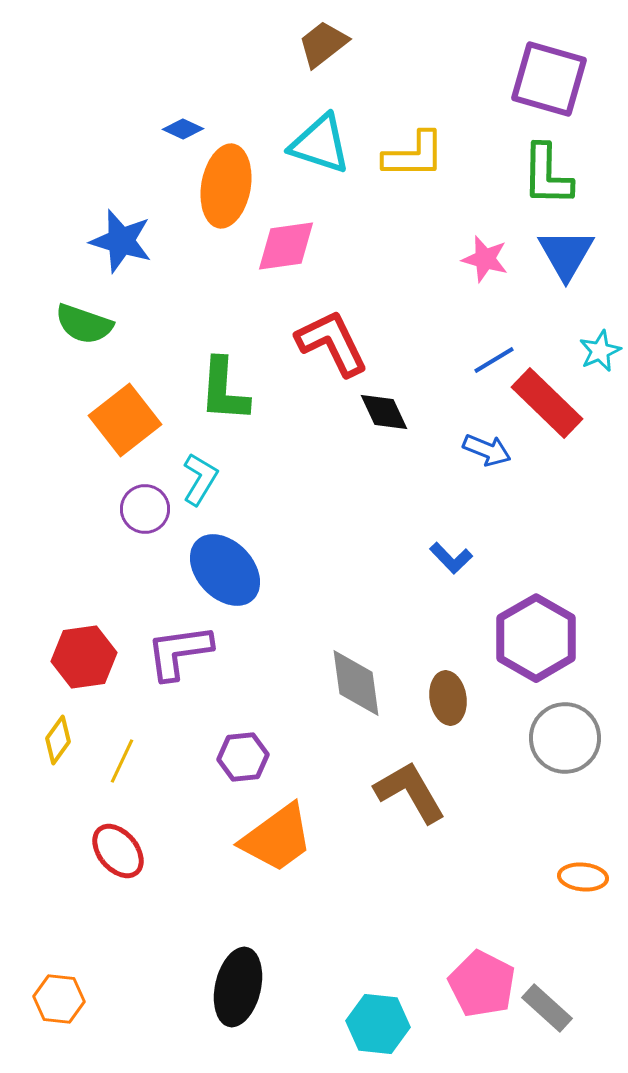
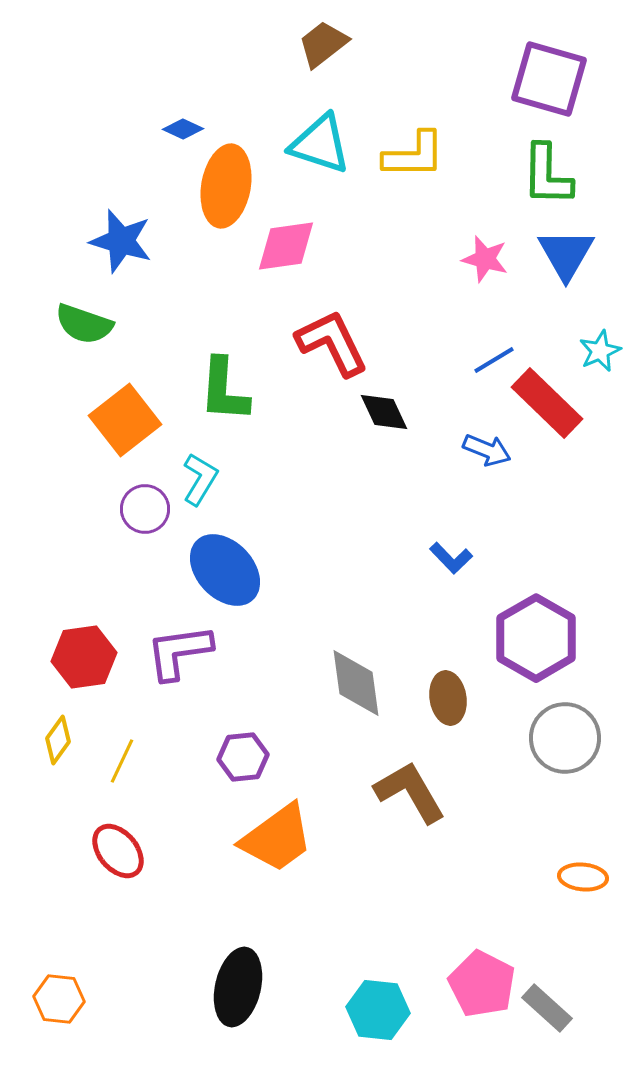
cyan hexagon at (378, 1024): moved 14 px up
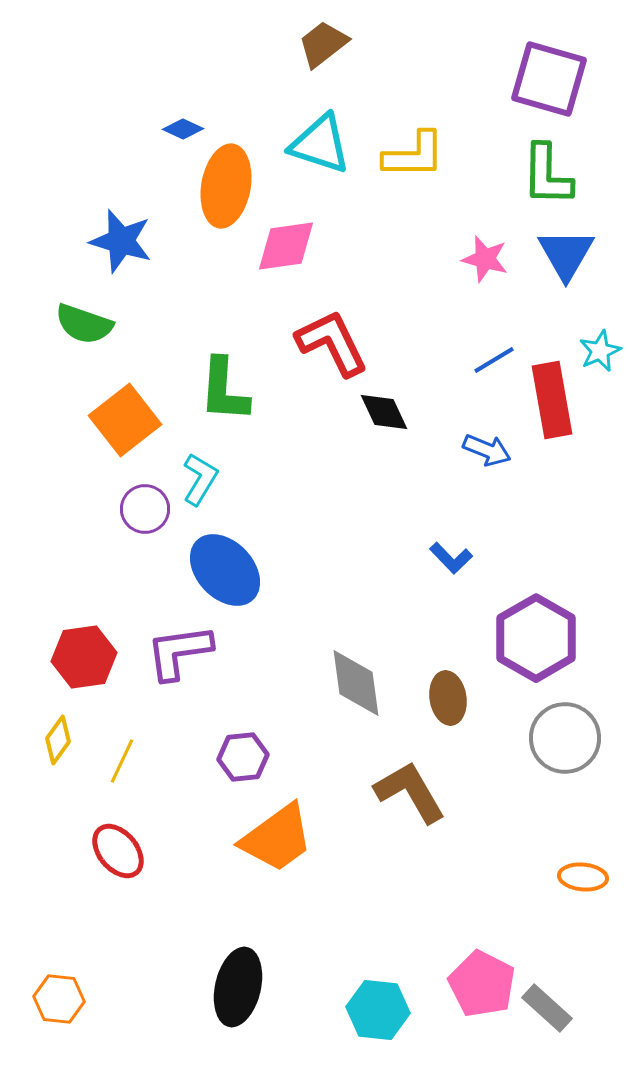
red rectangle at (547, 403): moved 5 px right, 3 px up; rotated 36 degrees clockwise
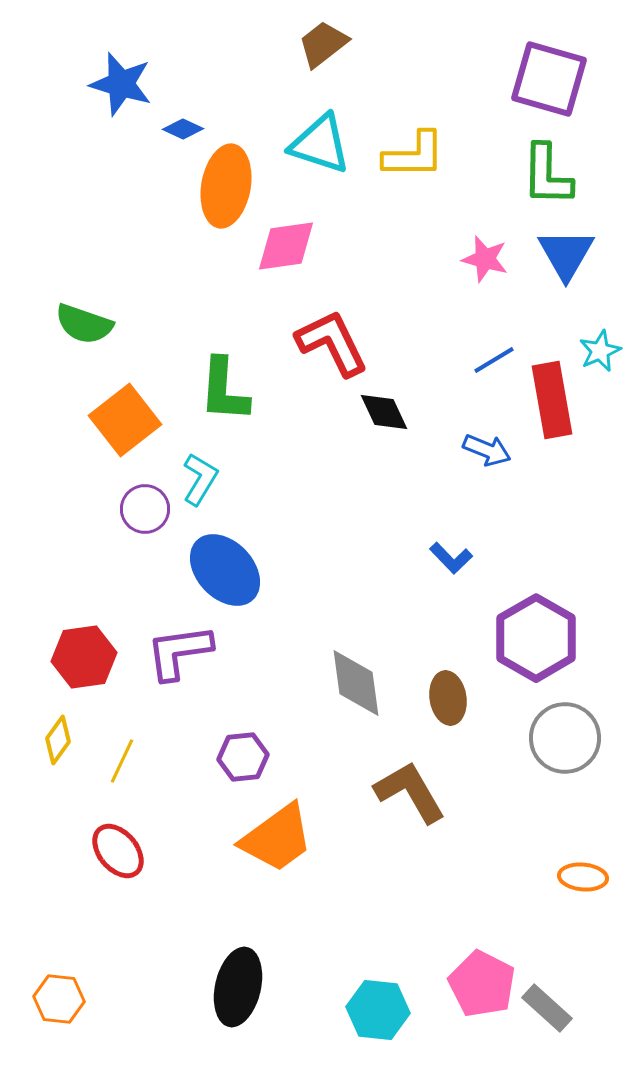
blue star at (121, 241): moved 157 px up
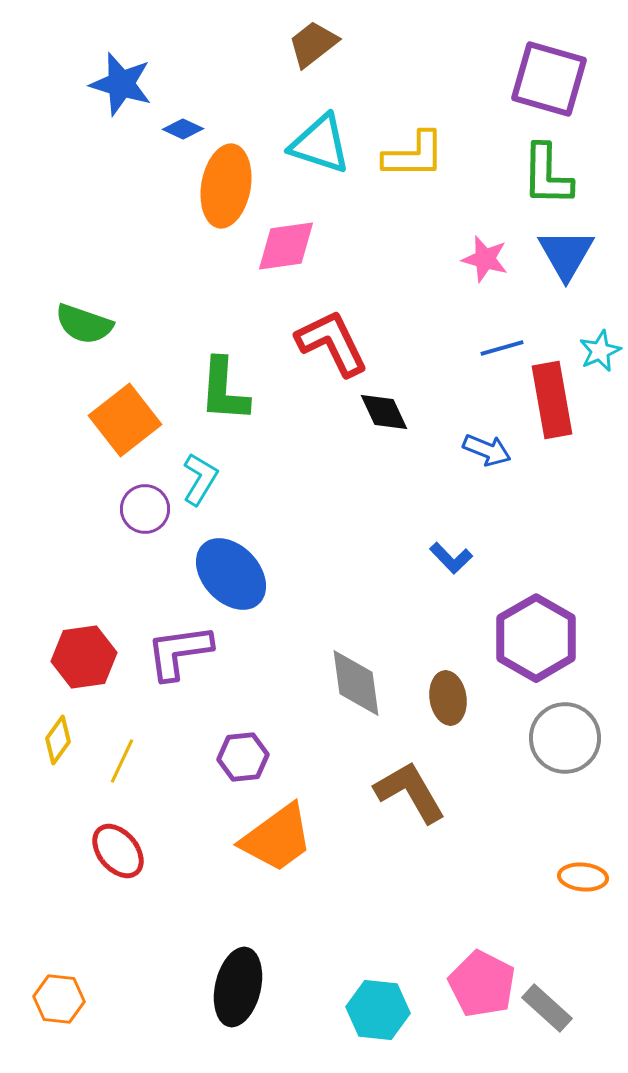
brown trapezoid at (323, 44): moved 10 px left
blue line at (494, 360): moved 8 px right, 12 px up; rotated 15 degrees clockwise
blue ellipse at (225, 570): moved 6 px right, 4 px down
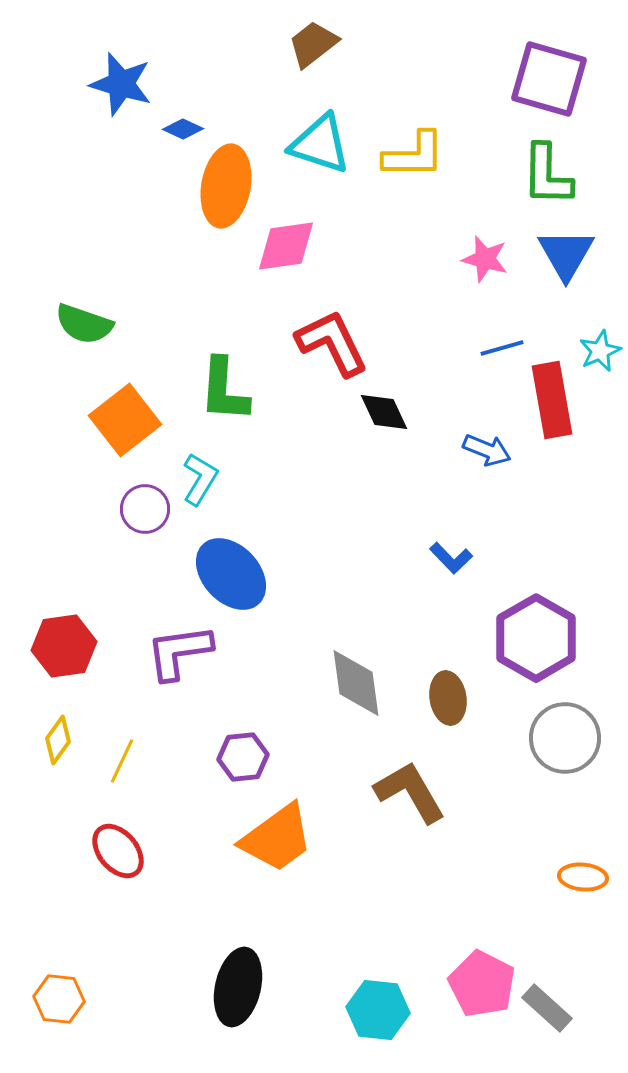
red hexagon at (84, 657): moved 20 px left, 11 px up
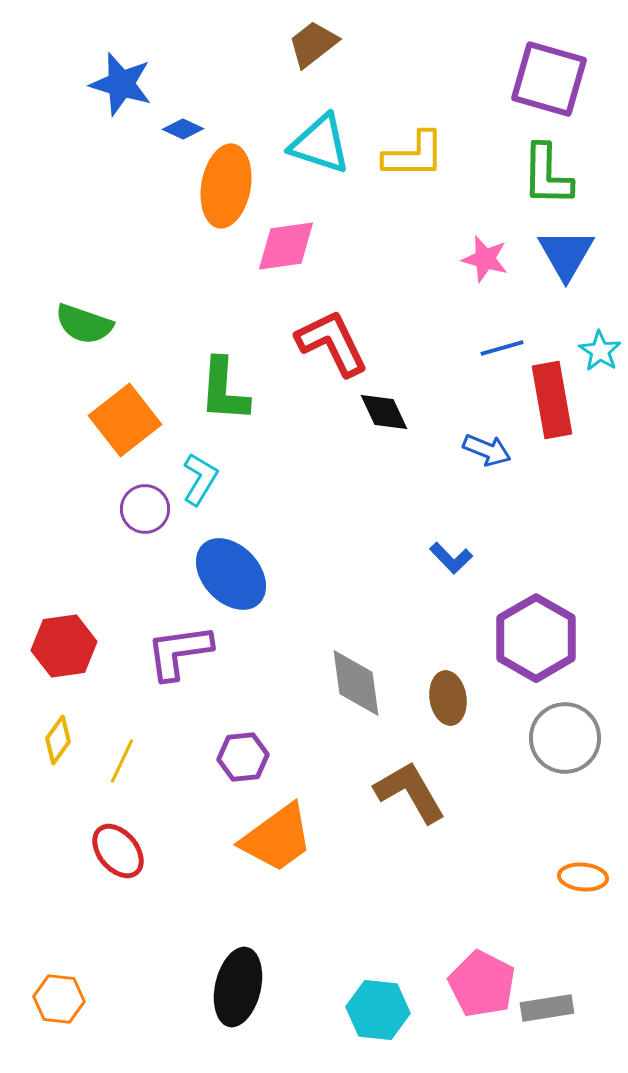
cyan star at (600, 351): rotated 15 degrees counterclockwise
gray rectangle at (547, 1008): rotated 51 degrees counterclockwise
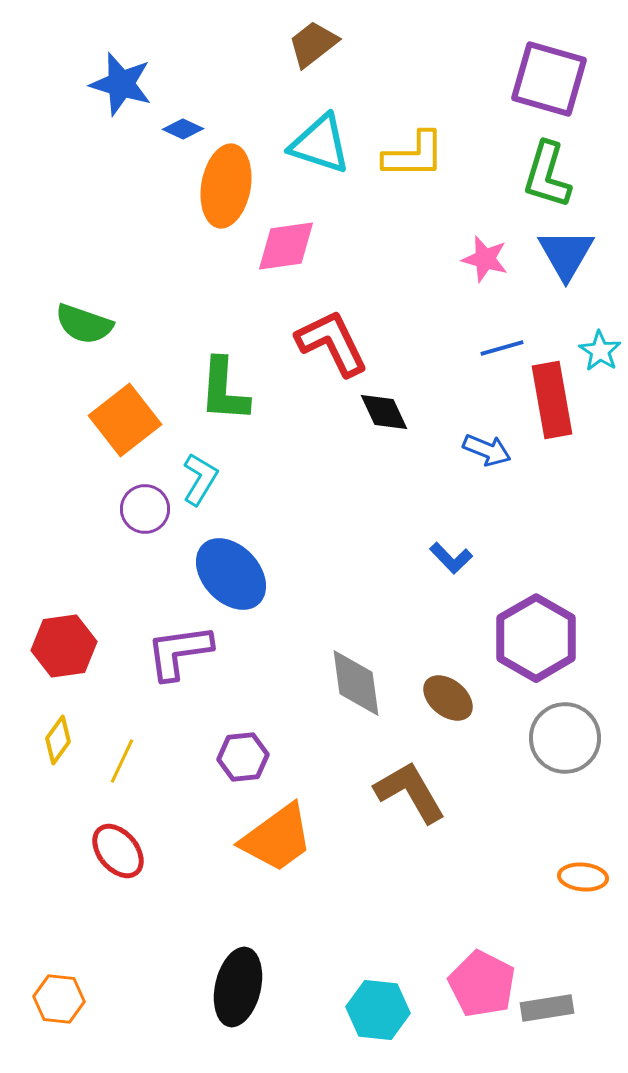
green L-shape at (547, 175): rotated 16 degrees clockwise
brown ellipse at (448, 698): rotated 42 degrees counterclockwise
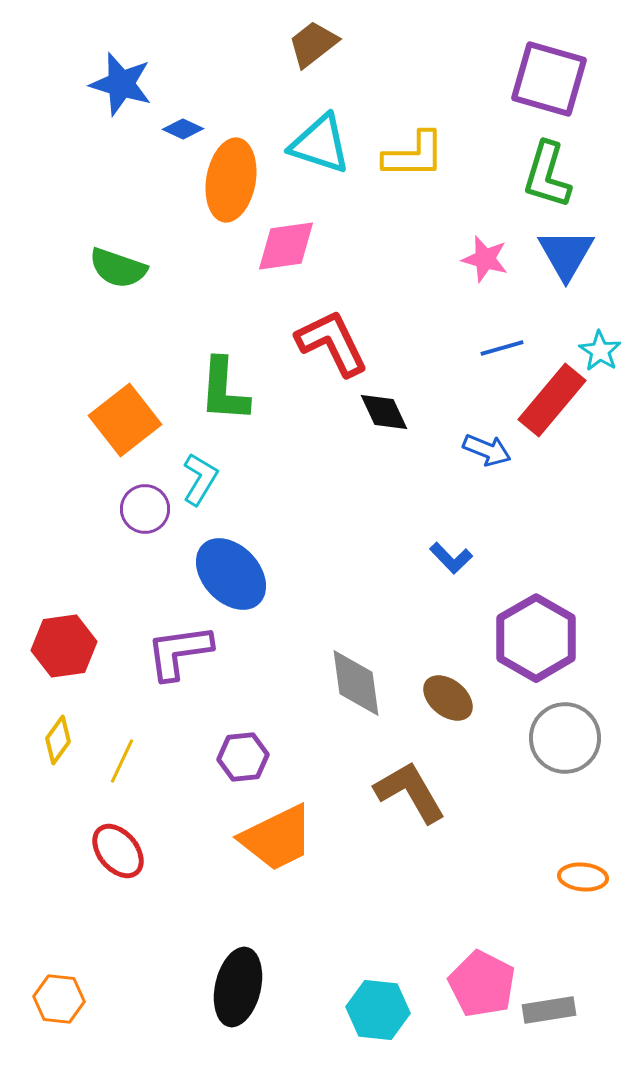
orange ellipse at (226, 186): moved 5 px right, 6 px up
green semicircle at (84, 324): moved 34 px right, 56 px up
red rectangle at (552, 400): rotated 50 degrees clockwise
orange trapezoid at (277, 838): rotated 10 degrees clockwise
gray rectangle at (547, 1008): moved 2 px right, 2 px down
